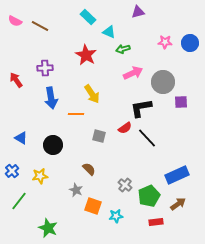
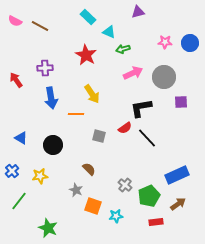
gray circle: moved 1 px right, 5 px up
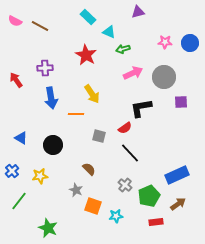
black line: moved 17 px left, 15 px down
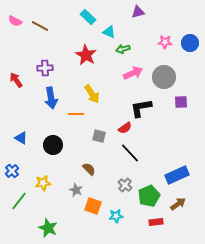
yellow star: moved 3 px right, 7 px down
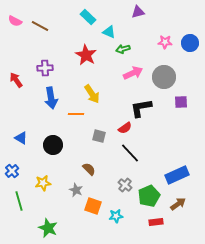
green line: rotated 54 degrees counterclockwise
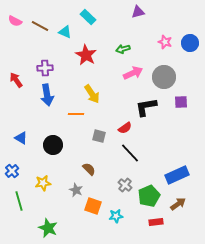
cyan triangle: moved 44 px left
pink star: rotated 16 degrees clockwise
blue arrow: moved 4 px left, 3 px up
black L-shape: moved 5 px right, 1 px up
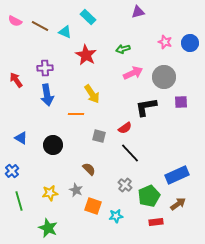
yellow star: moved 7 px right, 10 px down
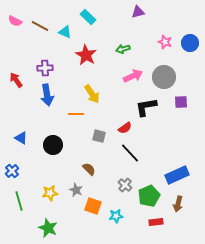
pink arrow: moved 3 px down
brown arrow: rotated 140 degrees clockwise
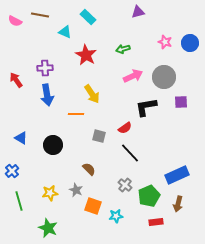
brown line: moved 11 px up; rotated 18 degrees counterclockwise
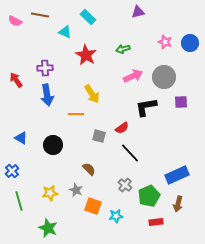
red semicircle: moved 3 px left
